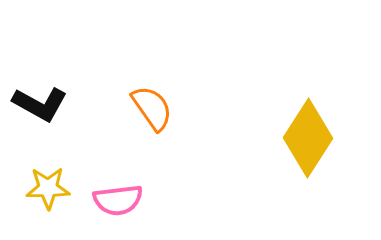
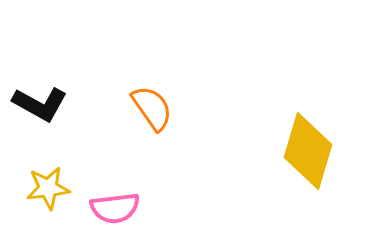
yellow diamond: moved 13 px down; rotated 16 degrees counterclockwise
yellow star: rotated 6 degrees counterclockwise
pink semicircle: moved 3 px left, 8 px down
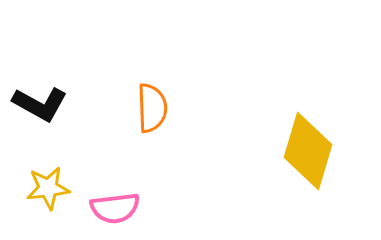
orange semicircle: rotated 33 degrees clockwise
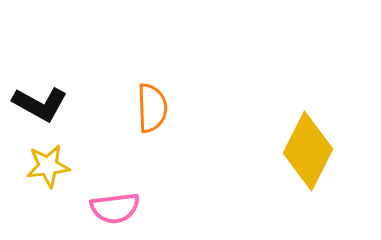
yellow diamond: rotated 10 degrees clockwise
yellow star: moved 22 px up
